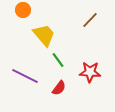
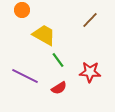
orange circle: moved 1 px left
yellow trapezoid: rotated 20 degrees counterclockwise
red semicircle: rotated 21 degrees clockwise
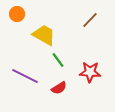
orange circle: moved 5 px left, 4 px down
